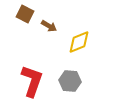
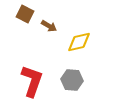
yellow diamond: rotated 10 degrees clockwise
gray hexagon: moved 2 px right, 1 px up
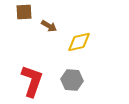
brown square: moved 1 px left, 2 px up; rotated 30 degrees counterclockwise
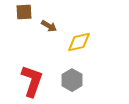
gray hexagon: rotated 25 degrees clockwise
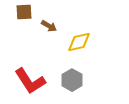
red L-shape: moved 2 px left; rotated 128 degrees clockwise
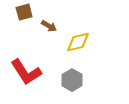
brown square: rotated 12 degrees counterclockwise
yellow diamond: moved 1 px left
red L-shape: moved 4 px left, 9 px up
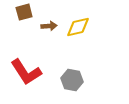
brown arrow: rotated 35 degrees counterclockwise
yellow diamond: moved 15 px up
gray hexagon: rotated 20 degrees counterclockwise
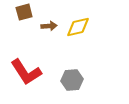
gray hexagon: rotated 15 degrees counterclockwise
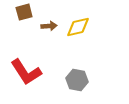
gray hexagon: moved 5 px right; rotated 15 degrees clockwise
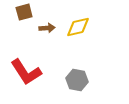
brown arrow: moved 2 px left, 2 px down
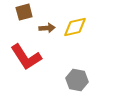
yellow diamond: moved 3 px left
red L-shape: moved 15 px up
